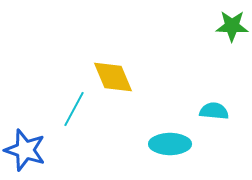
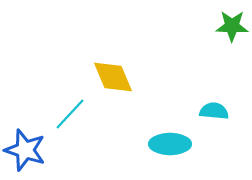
cyan line: moved 4 px left, 5 px down; rotated 15 degrees clockwise
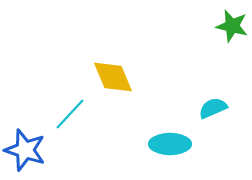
green star: rotated 12 degrees clockwise
cyan semicircle: moved 1 px left, 3 px up; rotated 28 degrees counterclockwise
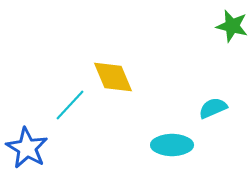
cyan line: moved 9 px up
cyan ellipse: moved 2 px right, 1 px down
blue star: moved 2 px right, 2 px up; rotated 12 degrees clockwise
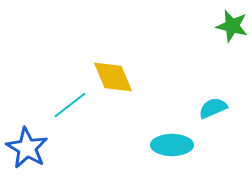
cyan line: rotated 9 degrees clockwise
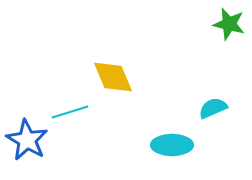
green star: moved 3 px left, 2 px up
cyan line: moved 7 px down; rotated 21 degrees clockwise
blue star: moved 8 px up
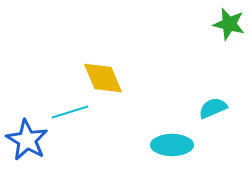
yellow diamond: moved 10 px left, 1 px down
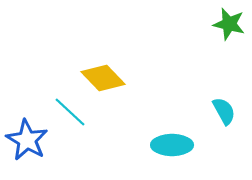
yellow diamond: rotated 21 degrees counterclockwise
cyan semicircle: moved 11 px right, 3 px down; rotated 84 degrees clockwise
cyan line: rotated 60 degrees clockwise
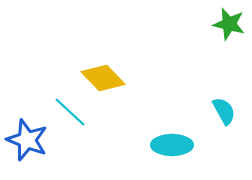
blue star: rotated 9 degrees counterclockwise
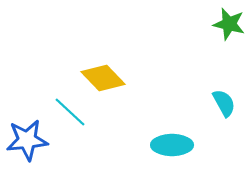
cyan semicircle: moved 8 px up
blue star: rotated 27 degrees counterclockwise
